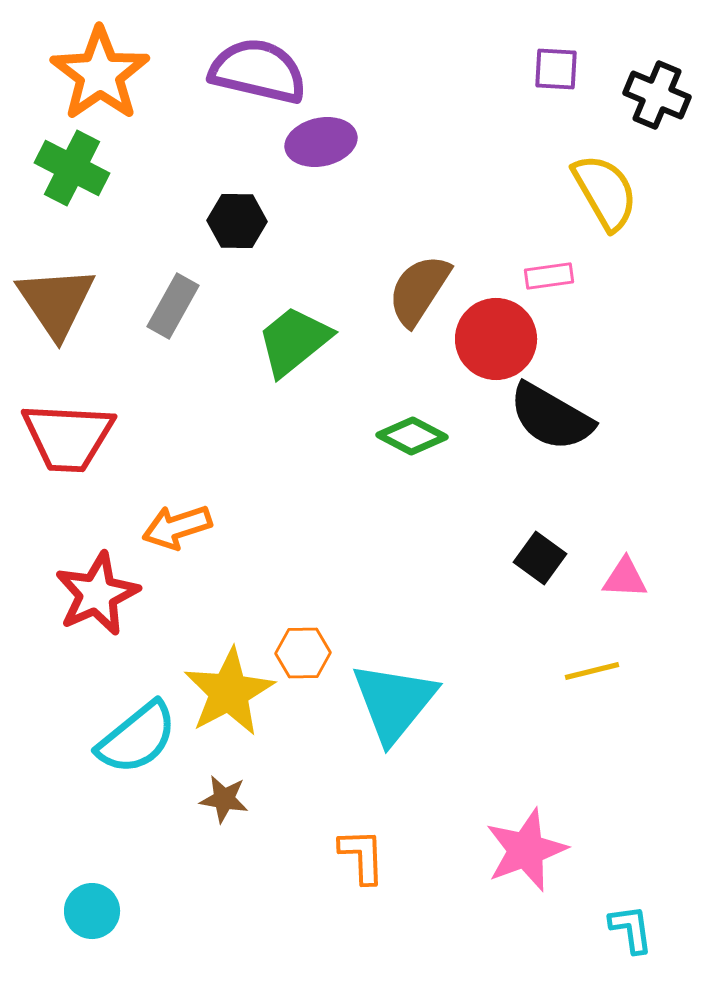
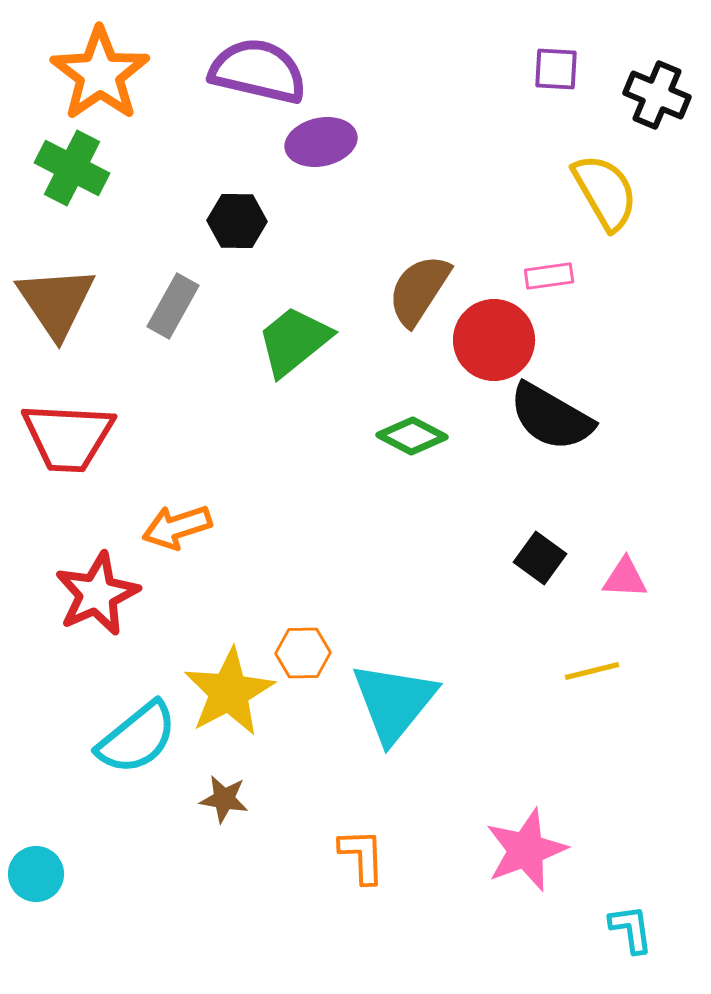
red circle: moved 2 px left, 1 px down
cyan circle: moved 56 px left, 37 px up
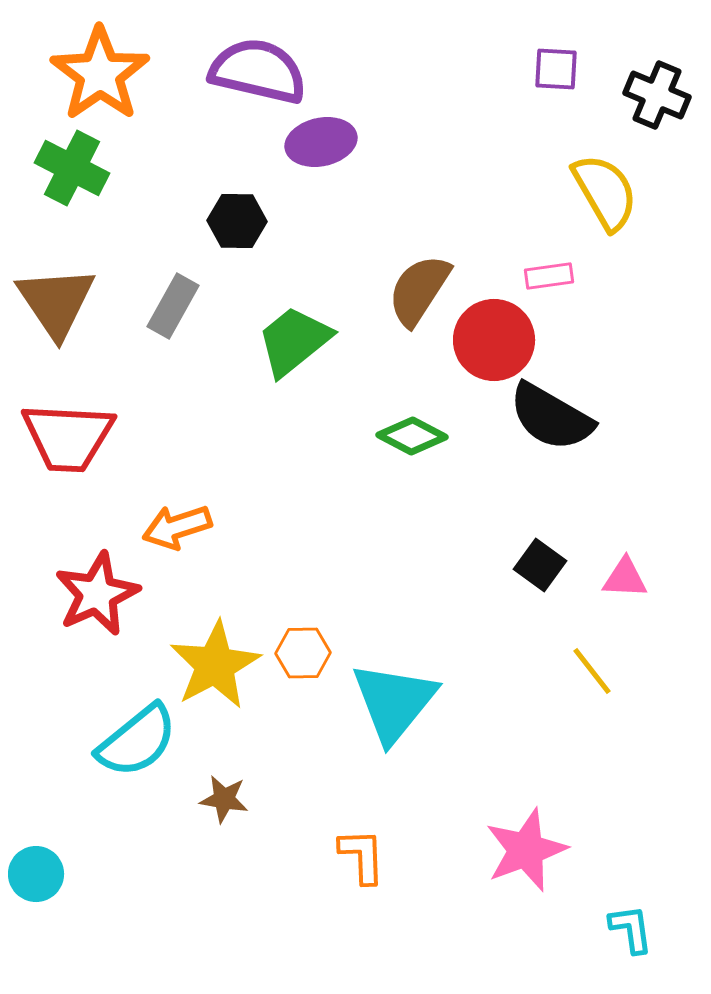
black square: moved 7 px down
yellow line: rotated 66 degrees clockwise
yellow star: moved 14 px left, 27 px up
cyan semicircle: moved 3 px down
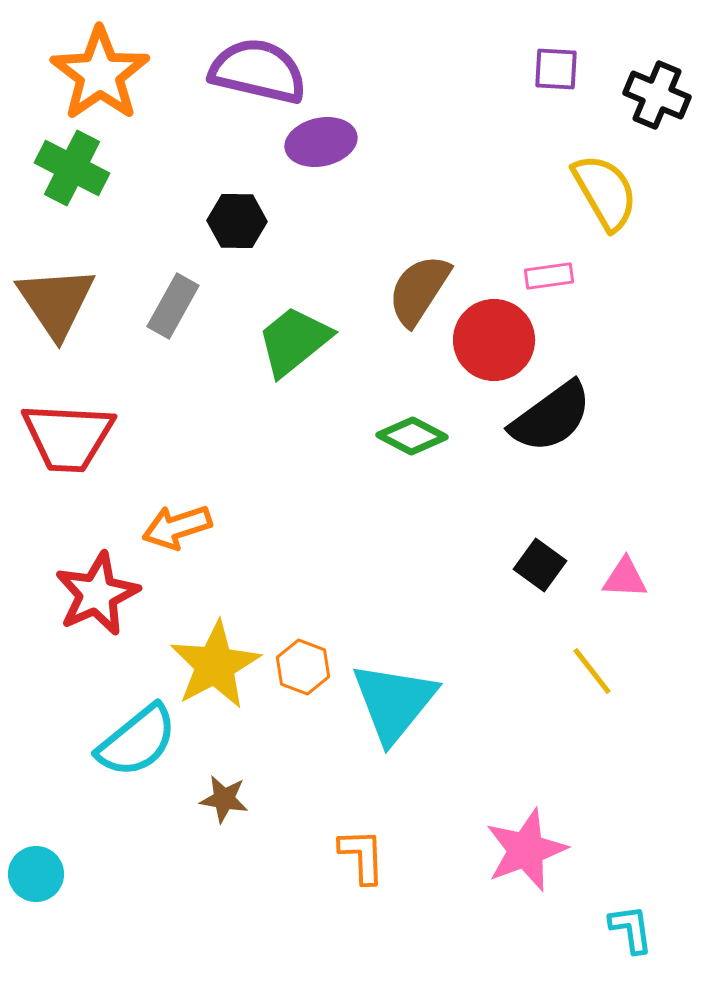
black semicircle: rotated 66 degrees counterclockwise
orange hexagon: moved 14 px down; rotated 22 degrees clockwise
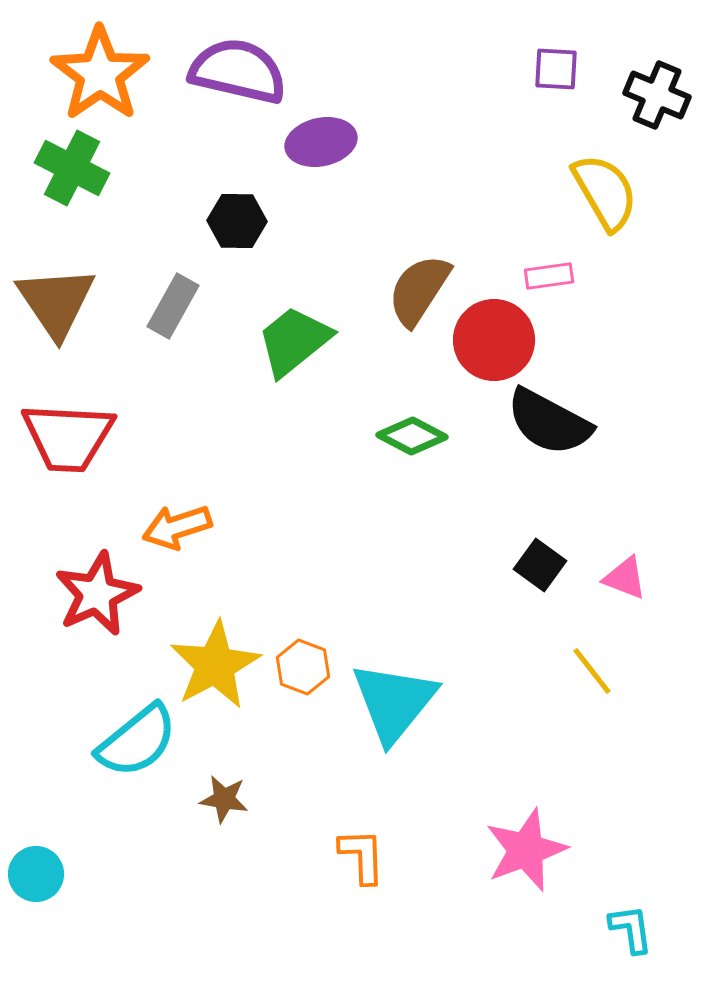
purple semicircle: moved 20 px left
black semicircle: moved 2 px left, 5 px down; rotated 64 degrees clockwise
pink triangle: rotated 18 degrees clockwise
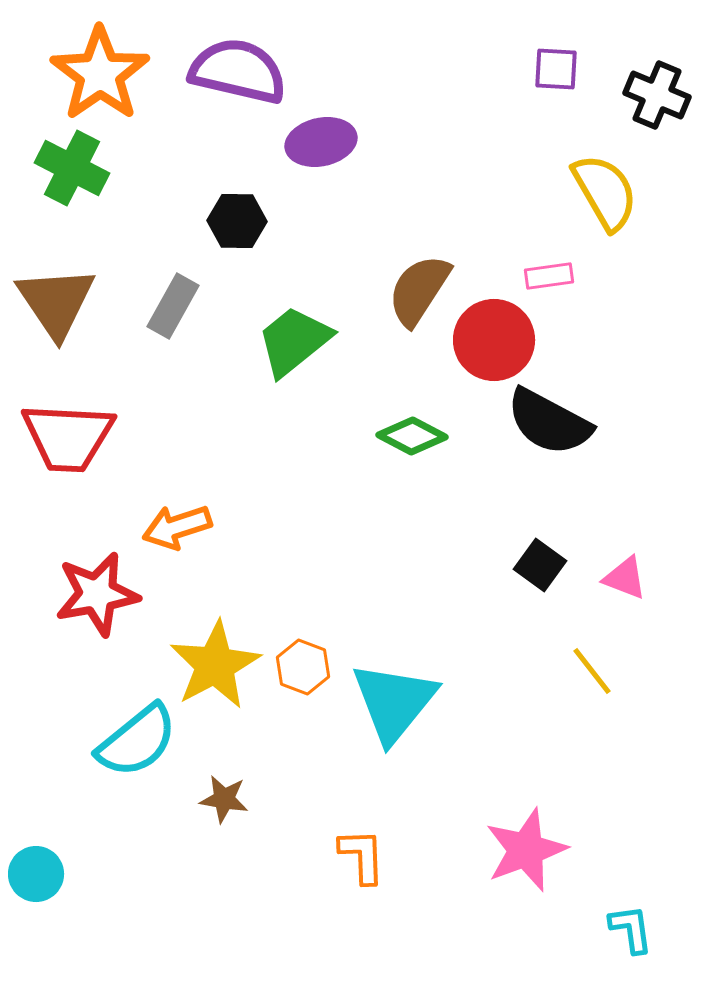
red star: rotated 14 degrees clockwise
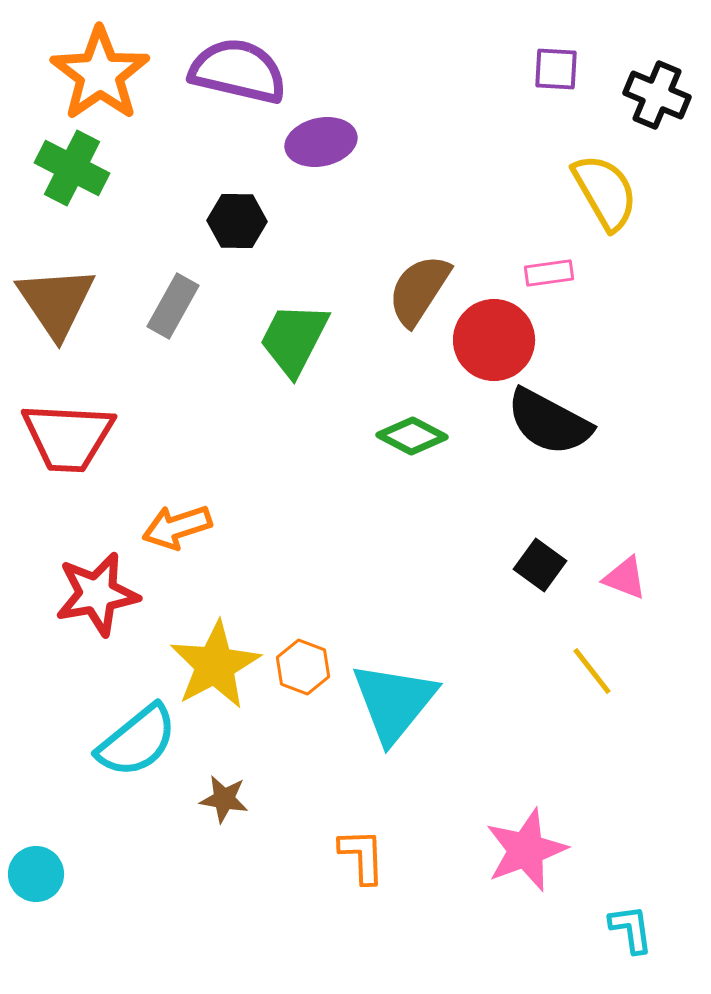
pink rectangle: moved 3 px up
green trapezoid: moved 2 px up; rotated 24 degrees counterclockwise
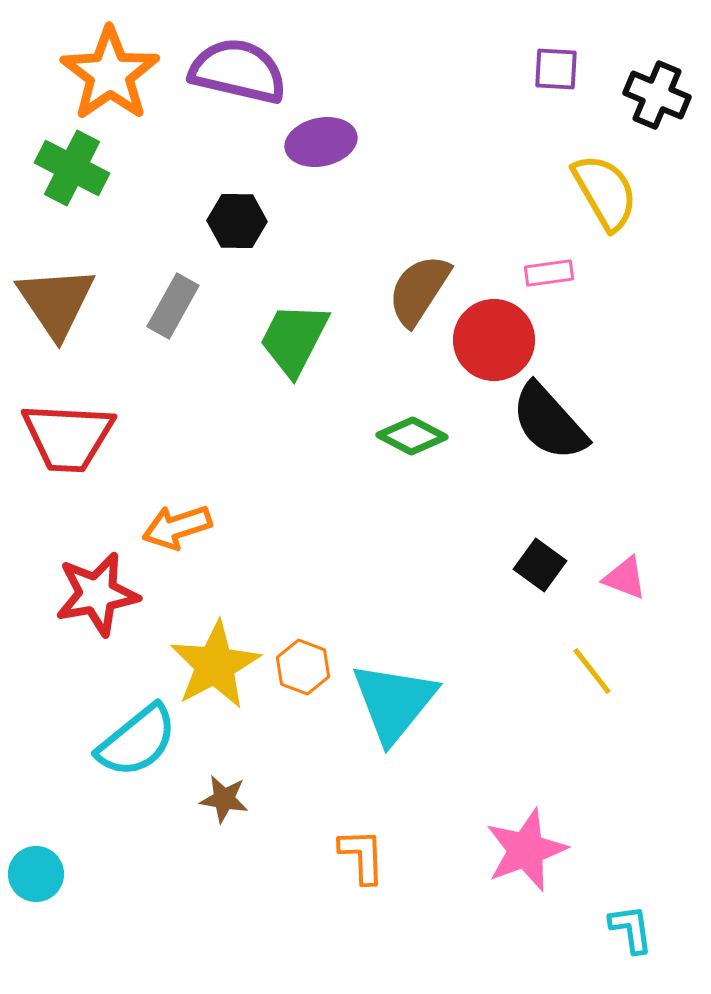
orange star: moved 10 px right
black semicircle: rotated 20 degrees clockwise
